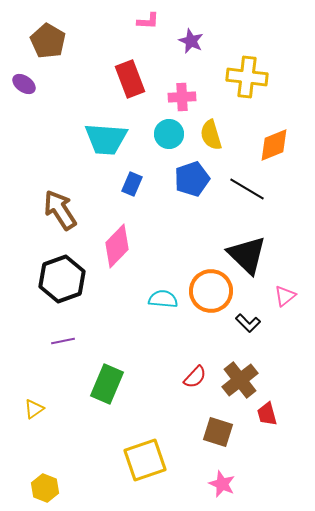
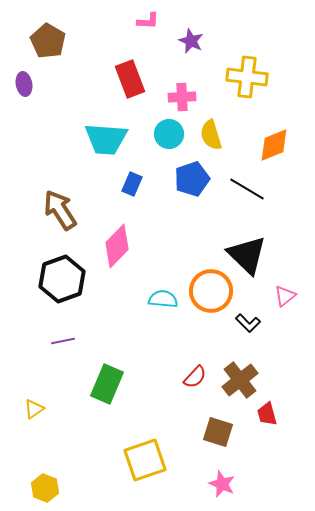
purple ellipse: rotated 45 degrees clockwise
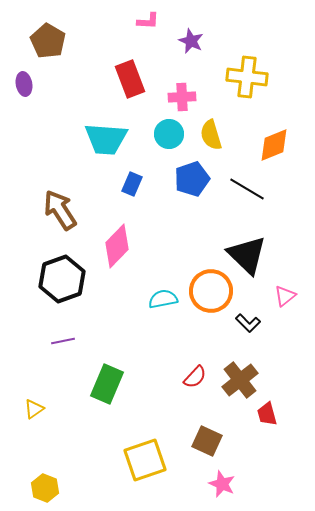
cyan semicircle: rotated 16 degrees counterclockwise
brown square: moved 11 px left, 9 px down; rotated 8 degrees clockwise
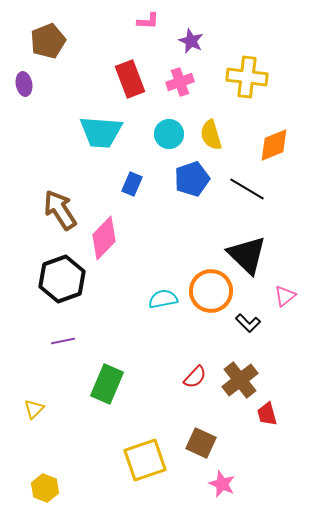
brown pentagon: rotated 20 degrees clockwise
pink cross: moved 2 px left, 15 px up; rotated 16 degrees counterclockwise
cyan trapezoid: moved 5 px left, 7 px up
pink diamond: moved 13 px left, 8 px up
yellow triangle: rotated 10 degrees counterclockwise
brown square: moved 6 px left, 2 px down
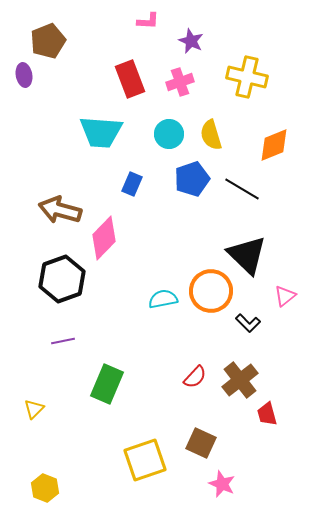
yellow cross: rotated 6 degrees clockwise
purple ellipse: moved 9 px up
black line: moved 5 px left
brown arrow: rotated 42 degrees counterclockwise
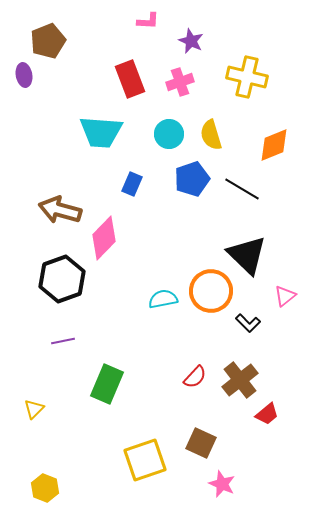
red trapezoid: rotated 115 degrees counterclockwise
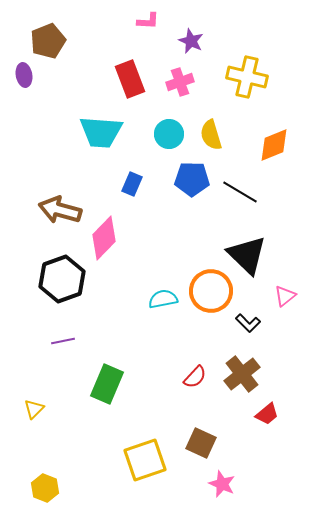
blue pentagon: rotated 20 degrees clockwise
black line: moved 2 px left, 3 px down
brown cross: moved 2 px right, 6 px up
